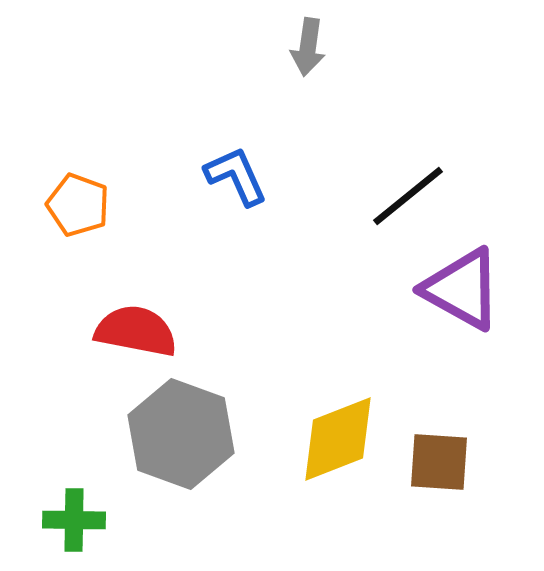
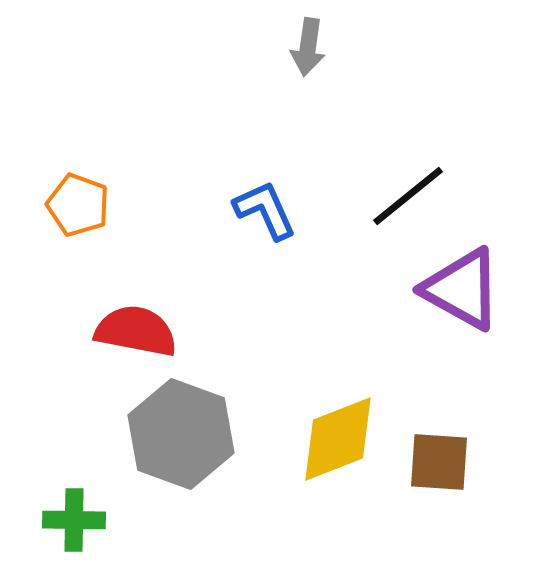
blue L-shape: moved 29 px right, 34 px down
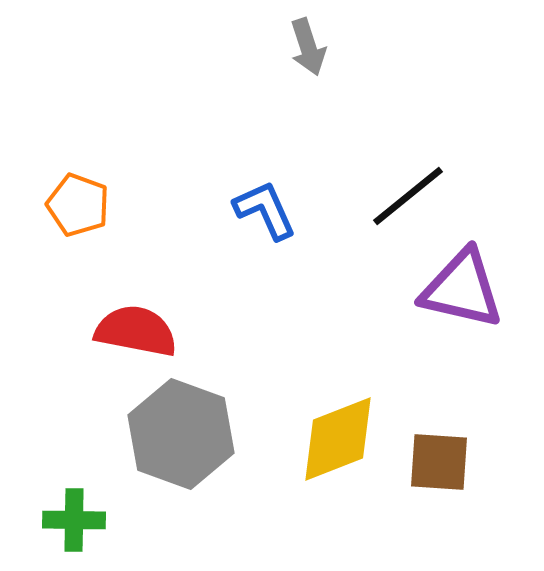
gray arrow: rotated 26 degrees counterclockwise
purple triangle: rotated 16 degrees counterclockwise
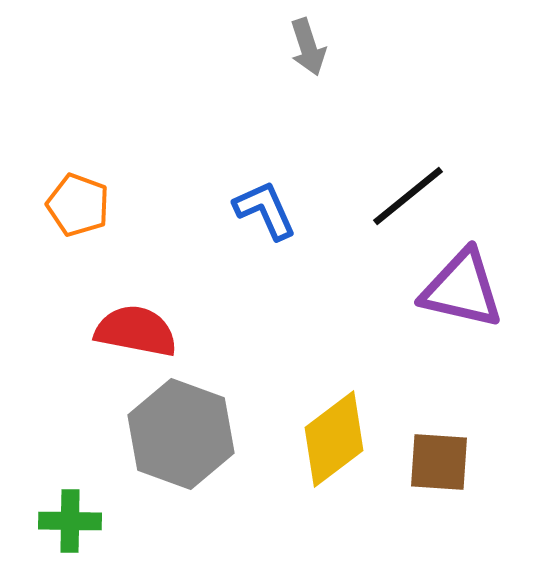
yellow diamond: moved 4 px left; rotated 16 degrees counterclockwise
green cross: moved 4 px left, 1 px down
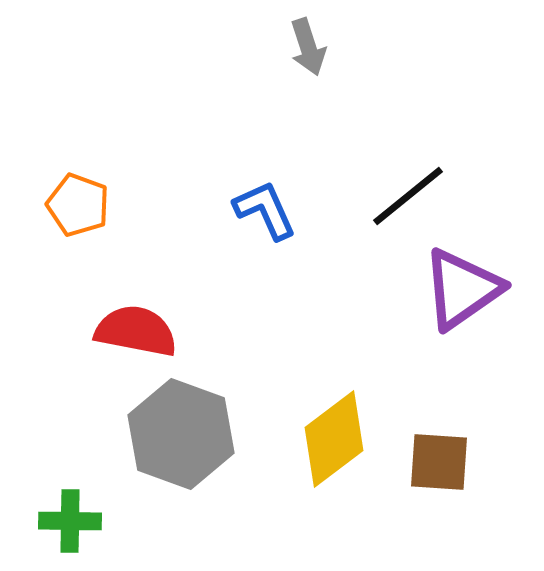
purple triangle: rotated 48 degrees counterclockwise
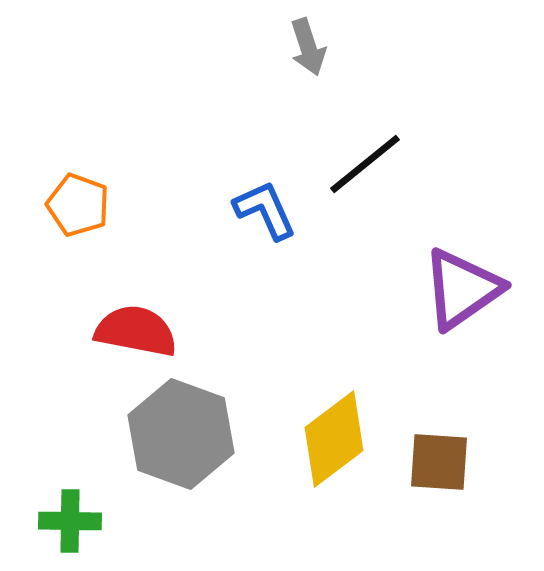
black line: moved 43 px left, 32 px up
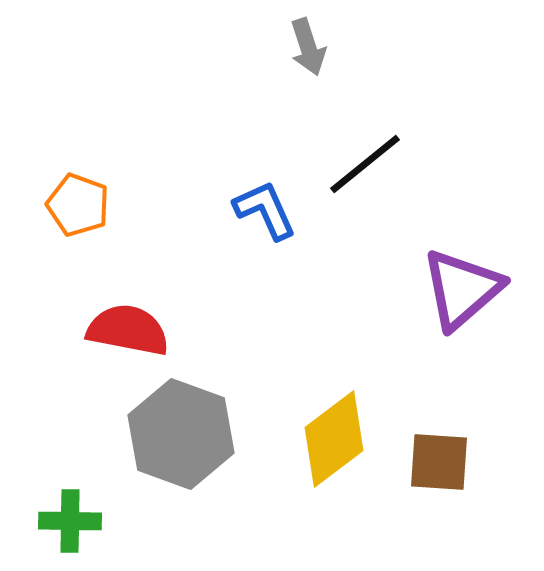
purple triangle: rotated 6 degrees counterclockwise
red semicircle: moved 8 px left, 1 px up
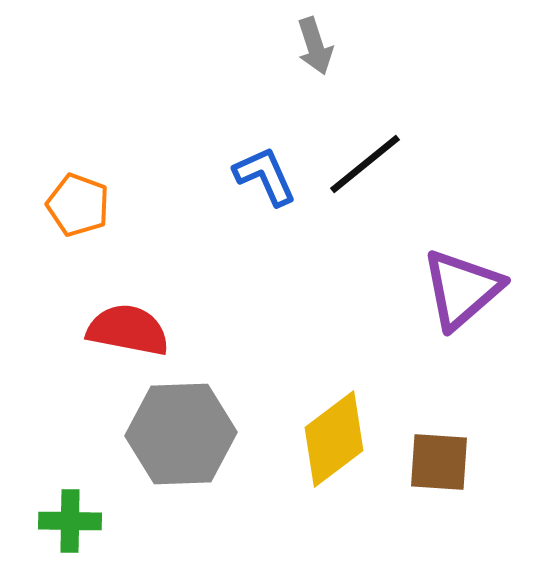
gray arrow: moved 7 px right, 1 px up
blue L-shape: moved 34 px up
gray hexagon: rotated 22 degrees counterclockwise
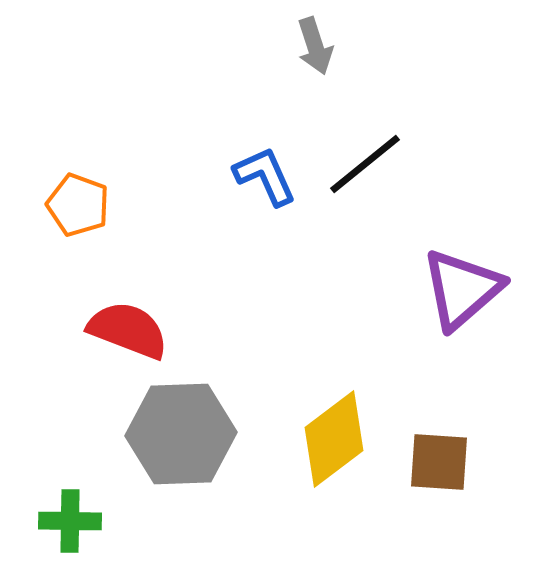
red semicircle: rotated 10 degrees clockwise
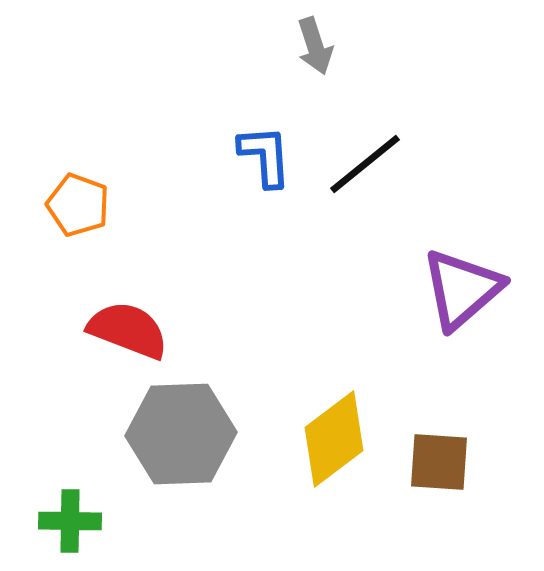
blue L-shape: moved 20 px up; rotated 20 degrees clockwise
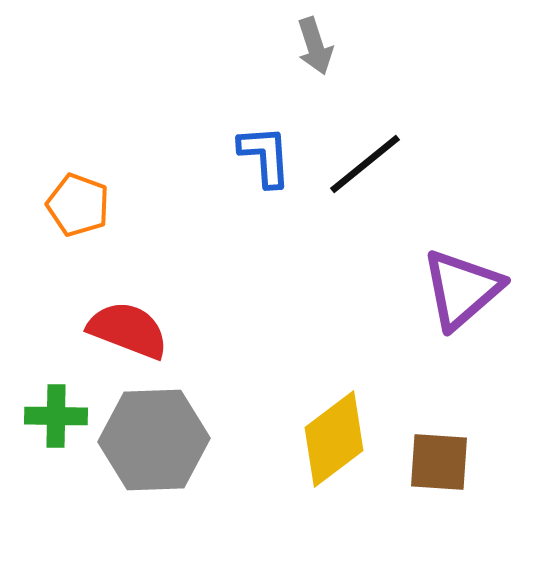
gray hexagon: moved 27 px left, 6 px down
green cross: moved 14 px left, 105 px up
